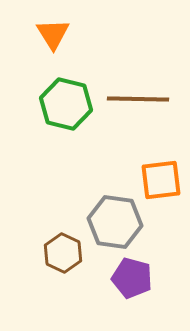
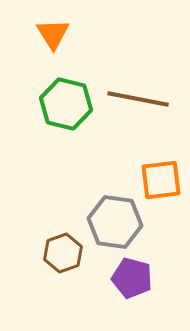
brown line: rotated 10 degrees clockwise
brown hexagon: rotated 15 degrees clockwise
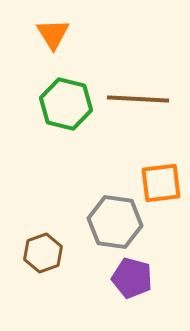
brown line: rotated 8 degrees counterclockwise
orange square: moved 3 px down
brown hexagon: moved 20 px left
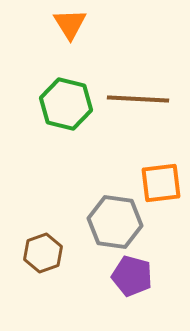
orange triangle: moved 17 px right, 10 px up
purple pentagon: moved 2 px up
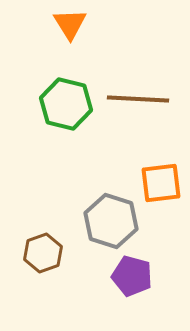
gray hexagon: moved 4 px left, 1 px up; rotated 10 degrees clockwise
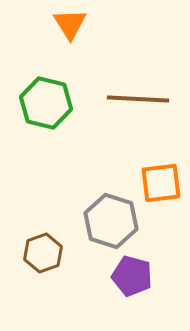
green hexagon: moved 20 px left, 1 px up
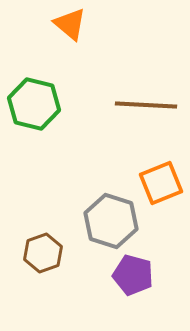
orange triangle: rotated 18 degrees counterclockwise
brown line: moved 8 px right, 6 px down
green hexagon: moved 12 px left, 1 px down
orange square: rotated 15 degrees counterclockwise
purple pentagon: moved 1 px right, 1 px up
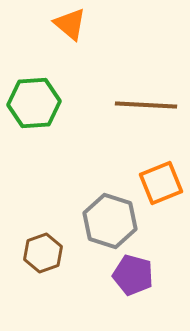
green hexagon: moved 1 px up; rotated 18 degrees counterclockwise
gray hexagon: moved 1 px left
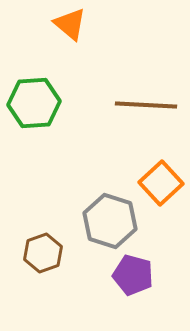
orange square: rotated 21 degrees counterclockwise
